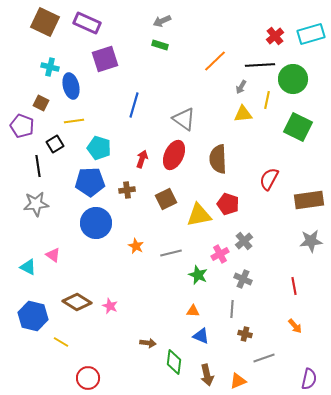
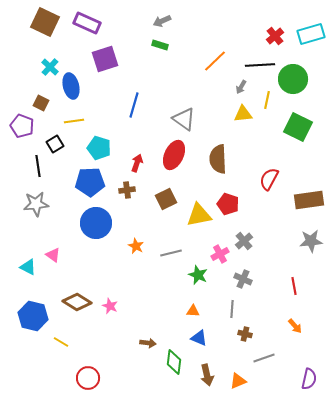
cyan cross at (50, 67): rotated 30 degrees clockwise
red arrow at (142, 159): moved 5 px left, 4 px down
blue triangle at (201, 336): moved 2 px left, 2 px down
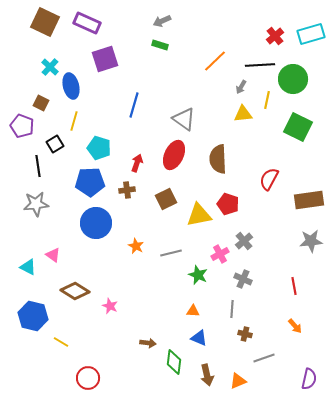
yellow line at (74, 121): rotated 66 degrees counterclockwise
brown diamond at (77, 302): moved 2 px left, 11 px up
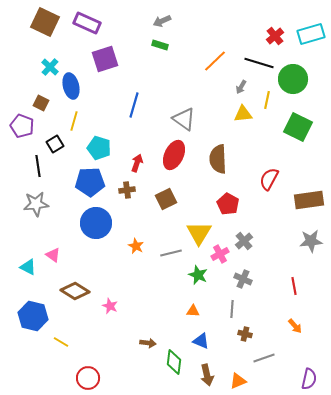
black line at (260, 65): moved 1 px left, 2 px up; rotated 20 degrees clockwise
red pentagon at (228, 204): rotated 10 degrees clockwise
yellow triangle at (199, 215): moved 18 px down; rotated 48 degrees counterclockwise
blue triangle at (199, 338): moved 2 px right, 3 px down
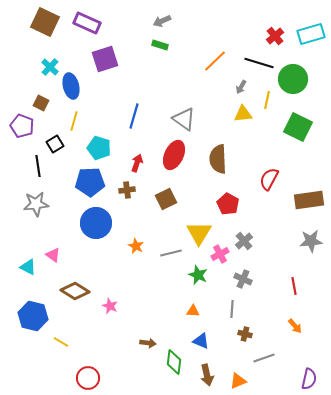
blue line at (134, 105): moved 11 px down
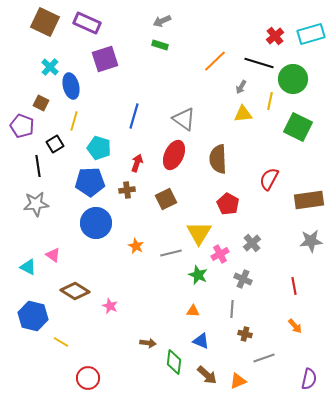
yellow line at (267, 100): moved 3 px right, 1 px down
gray cross at (244, 241): moved 8 px right, 2 px down
brown arrow at (207, 375): rotated 35 degrees counterclockwise
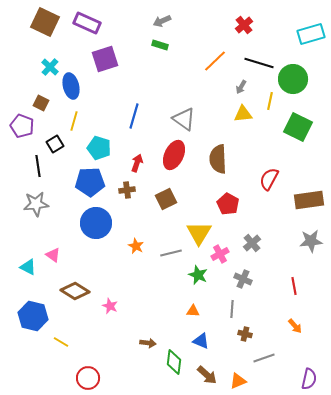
red cross at (275, 36): moved 31 px left, 11 px up
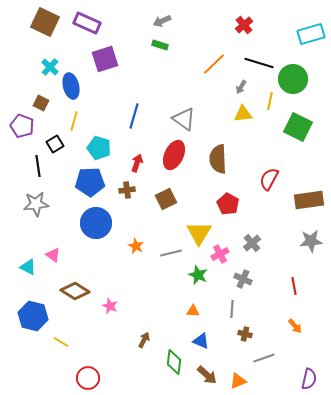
orange line at (215, 61): moved 1 px left, 3 px down
brown arrow at (148, 343): moved 4 px left, 3 px up; rotated 70 degrees counterclockwise
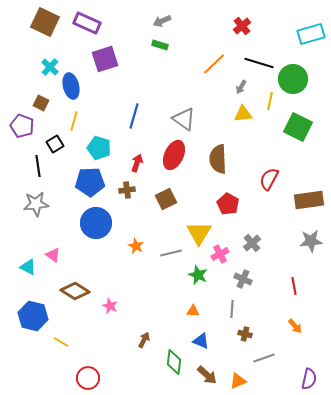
red cross at (244, 25): moved 2 px left, 1 px down
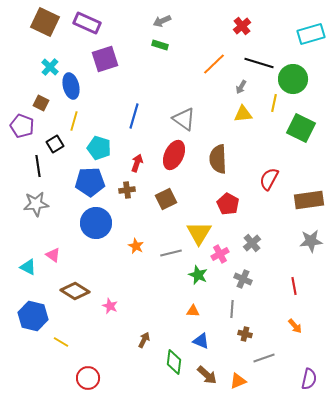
yellow line at (270, 101): moved 4 px right, 2 px down
green square at (298, 127): moved 3 px right, 1 px down
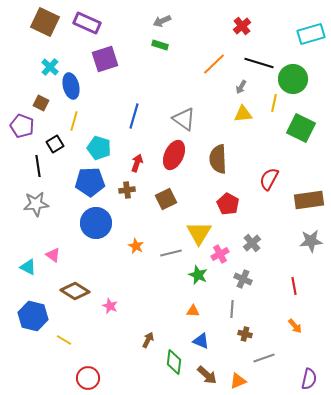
brown arrow at (144, 340): moved 4 px right
yellow line at (61, 342): moved 3 px right, 2 px up
